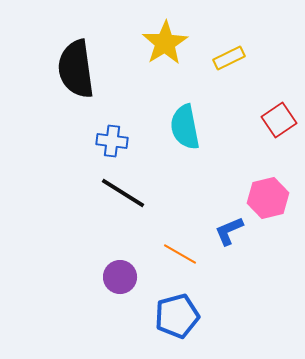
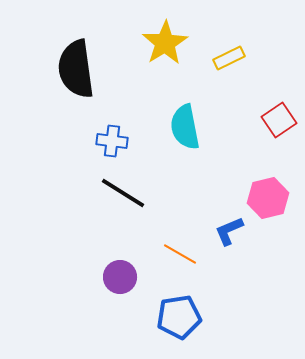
blue pentagon: moved 2 px right, 1 px down; rotated 6 degrees clockwise
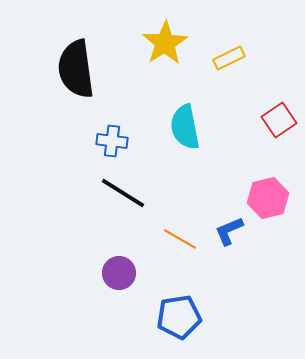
orange line: moved 15 px up
purple circle: moved 1 px left, 4 px up
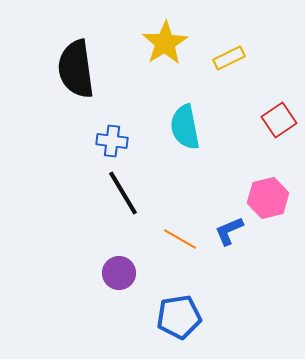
black line: rotated 27 degrees clockwise
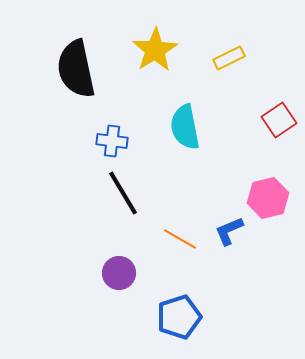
yellow star: moved 10 px left, 7 px down
black semicircle: rotated 4 degrees counterclockwise
blue pentagon: rotated 9 degrees counterclockwise
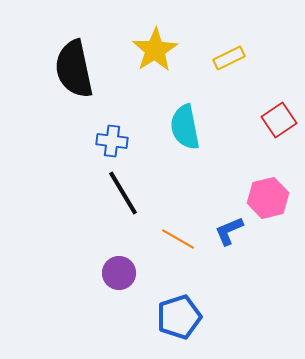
black semicircle: moved 2 px left
orange line: moved 2 px left
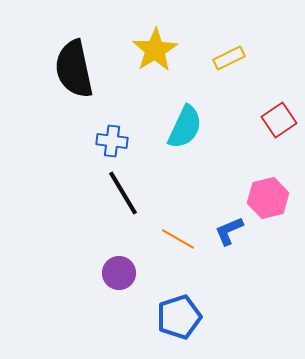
cyan semicircle: rotated 144 degrees counterclockwise
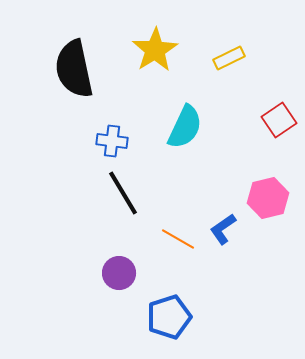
blue L-shape: moved 6 px left, 2 px up; rotated 12 degrees counterclockwise
blue pentagon: moved 10 px left
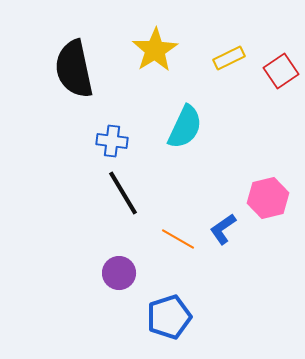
red square: moved 2 px right, 49 px up
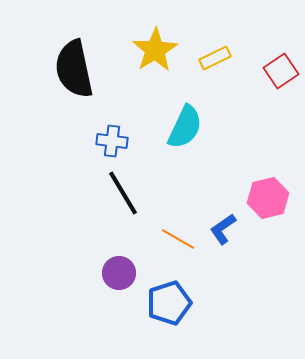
yellow rectangle: moved 14 px left
blue pentagon: moved 14 px up
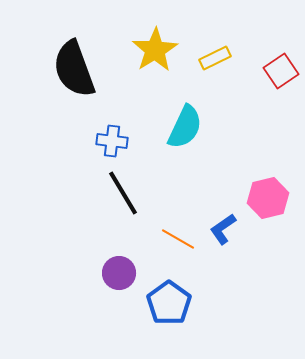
black semicircle: rotated 8 degrees counterclockwise
blue pentagon: rotated 18 degrees counterclockwise
